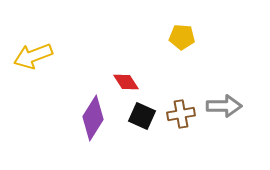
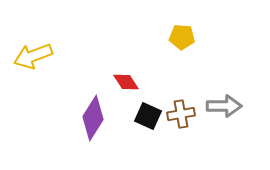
black square: moved 6 px right
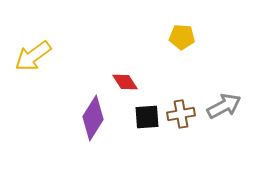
yellow arrow: rotated 15 degrees counterclockwise
red diamond: moved 1 px left
gray arrow: rotated 28 degrees counterclockwise
black square: moved 1 px left, 1 px down; rotated 28 degrees counterclockwise
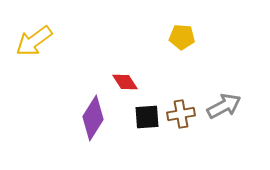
yellow arrow: moved 1 px right, 15 px up
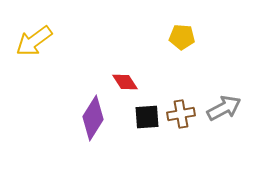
gray arrow: moved 2 px down
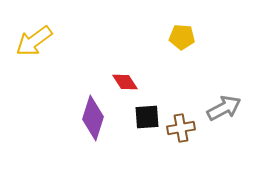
brown cross: moved 14 px down
purple diamond: rotated 15 degrees counterclockwise
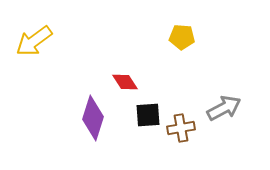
black square: moved 1 px right, 2 px up
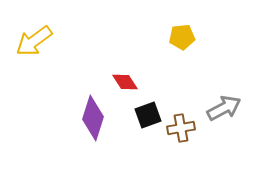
yellow pentagon: rotated 10 degrees counterclockwise
black square: rotated 16 degrees counterclockwise
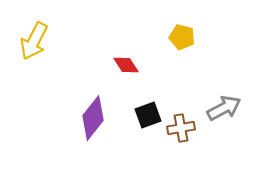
yellow pentagon: rotated 20 degrees clockwise
yellow arrow: rotated 27 degrees counterclockwise
red diamond: moved 1 px right, 17 px up
purple diamond: rotated 21 degrees clockwise
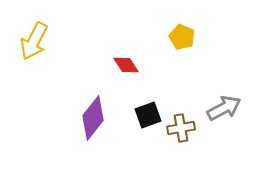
yellow pentagon: rotated 10 degrees clockwise
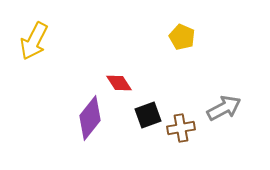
red diamond: moved 7 px left, 18 px down
purple diamond: moved 3 px left
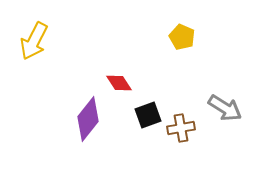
gray arrow: moved 1 px right; rotated 60 degrees clockwise
purple diamond: moved 2 px left, 1 px down
